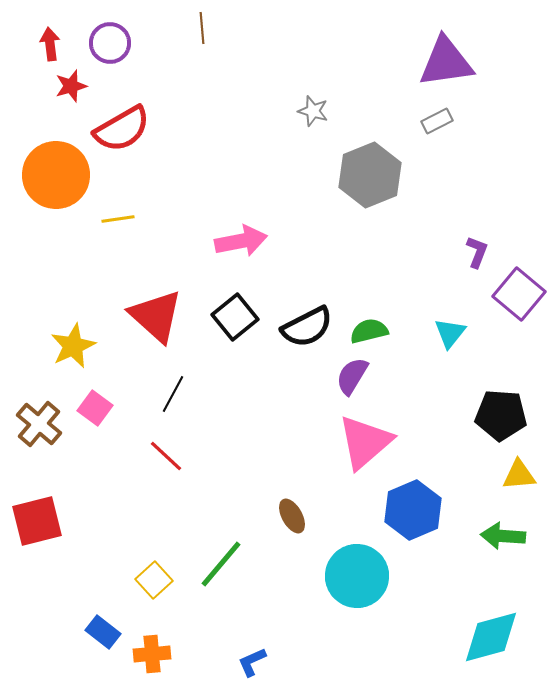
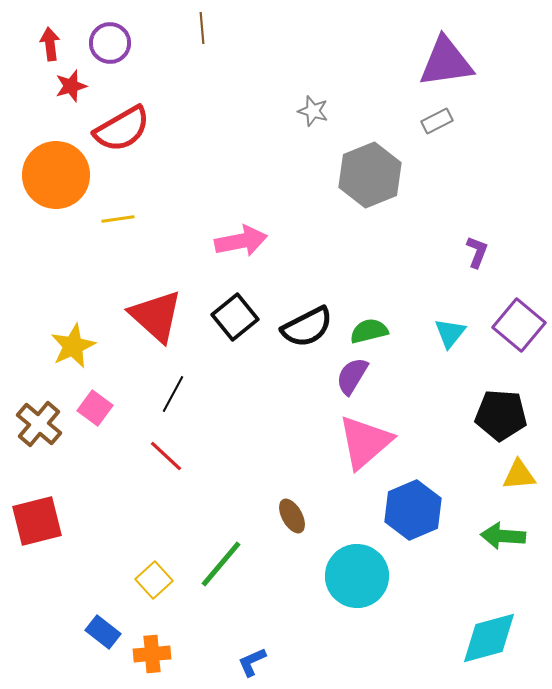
purple square: moved 31 px down
cyan diamond: moved 2 px left, 1 px down
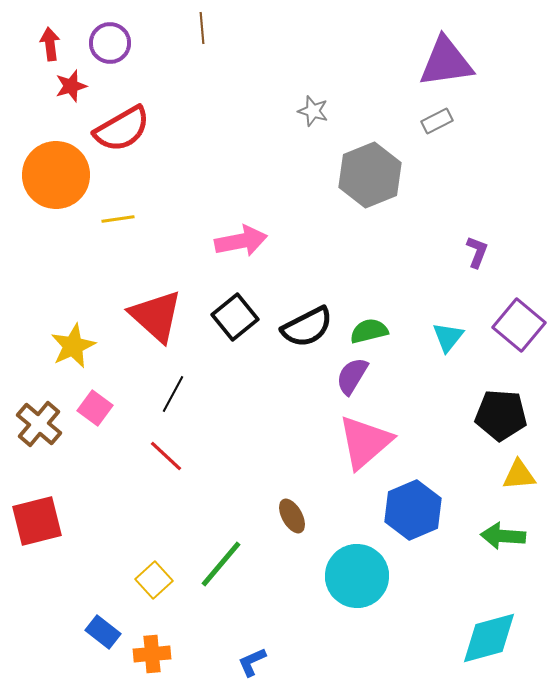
cyan triangle: moved 2 px left, 4 px down
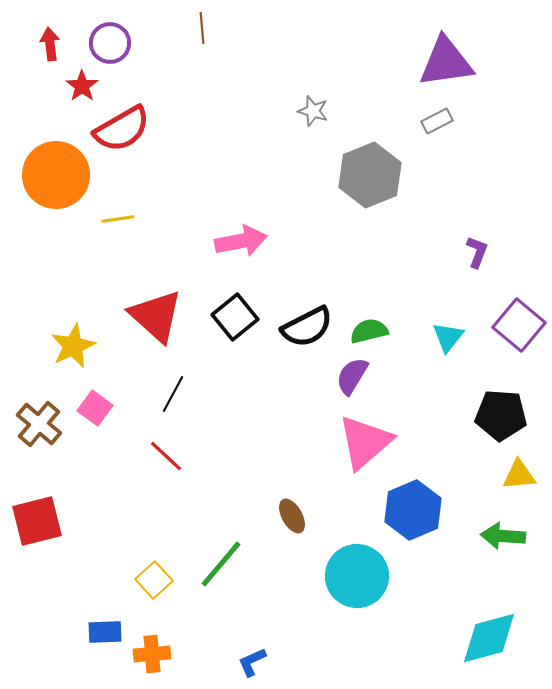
red star: moved 11 px right; rotated 20 degrees counterclockwise
blue rectangle: moved 2 px right; rotated 40 degrees counterclockwise
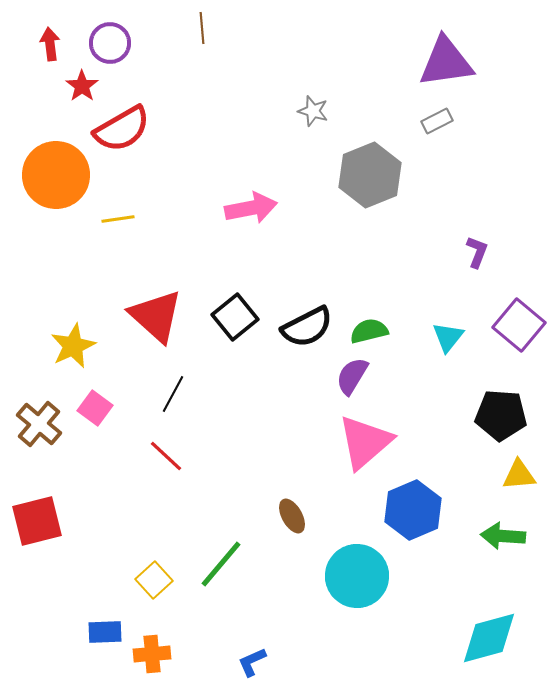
pink arrow: moved 10 px right, 33 px up
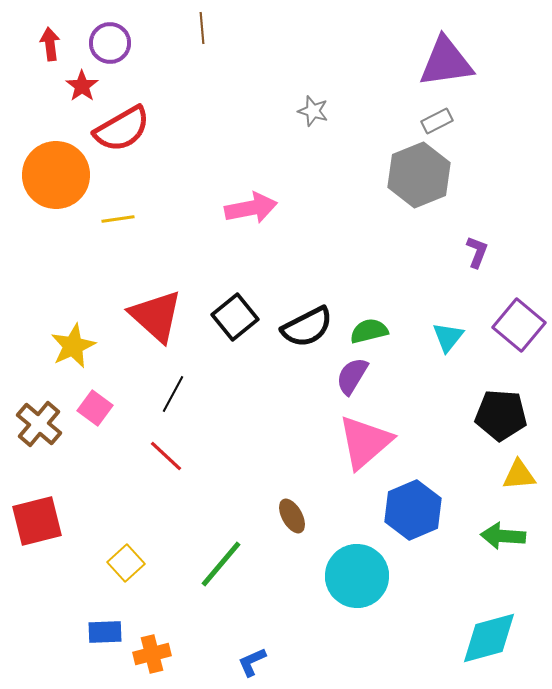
gray hexagon: moved 49 px right
yellow square: moved 28 px left, 17 px up
orange cross: rotated 9 degrees counterclockwise
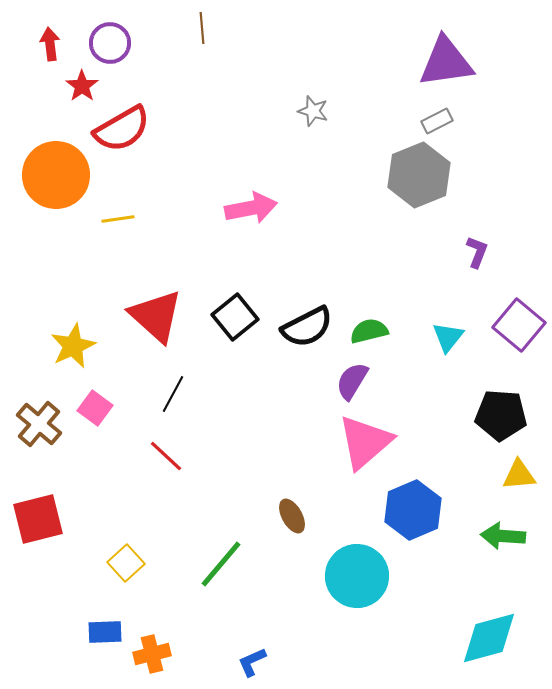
purple semicircle: moved 5 px down
red square: moved 1 px right, 2 px up
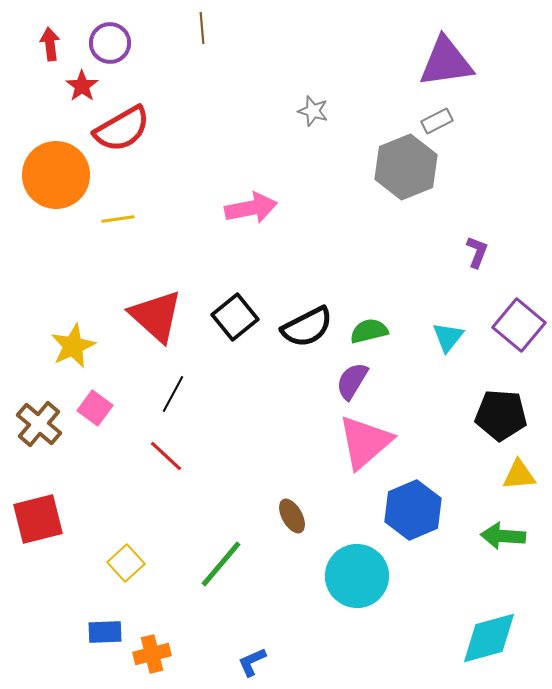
gray hexagon: moved 13 px left, 8 px up
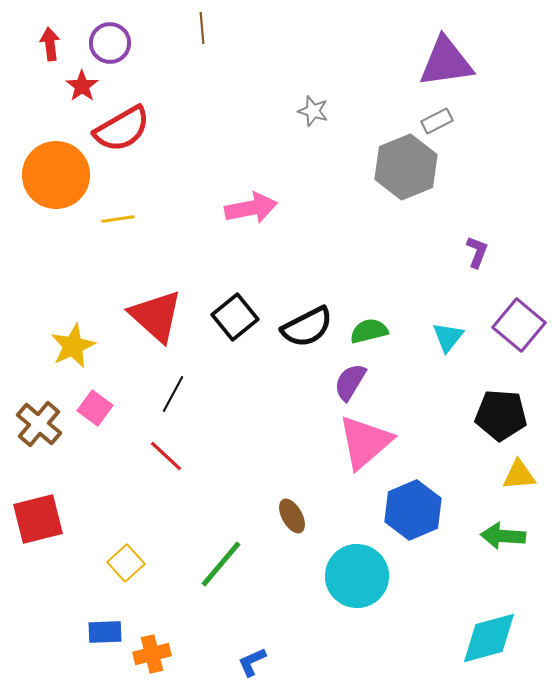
purple semicircle: moved 2 px left, 1 px down
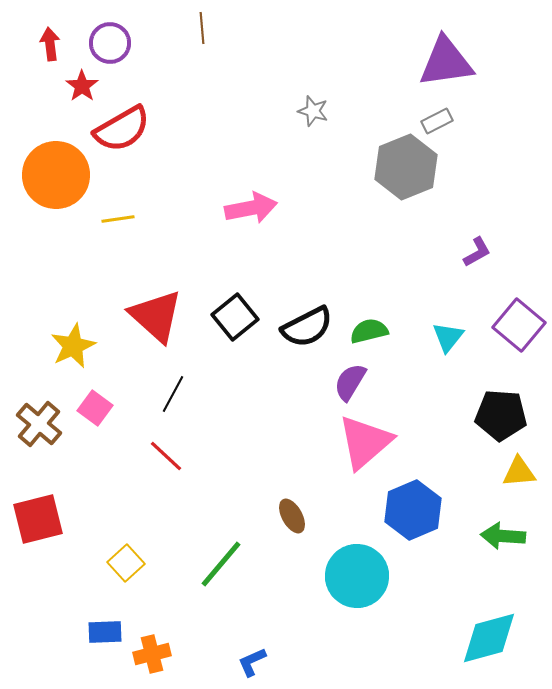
purple L-shape: rotated 40 degrees clockwise
yellow triangle: moved 3 px up
